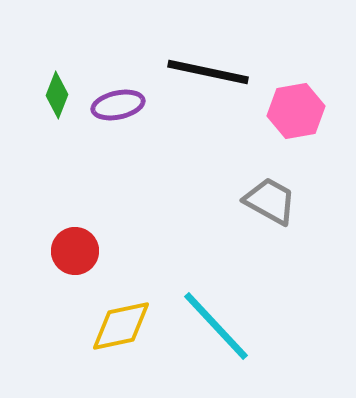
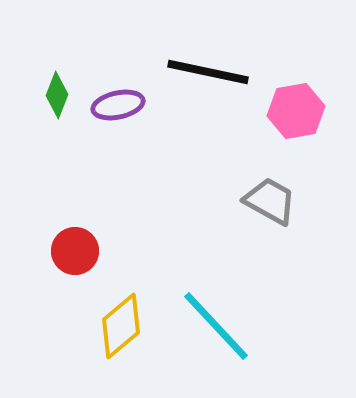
yellow diamond: rotated 28 degrees counterclockwise
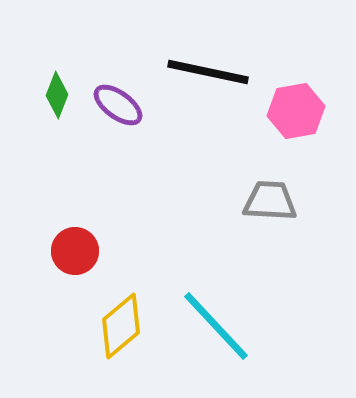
purple ellipse: rotated 48 degrees clockwise
gray trapezoid: rotated 26 degrees counterclockwise
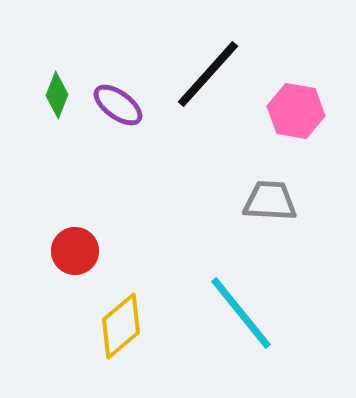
black line: moved 2 px down; rotated 60 degrees counterclockwise
pink hexagon: rotated 20 degrees clockwise
cyan line: moved 25 px right, 13 px up; rotated 4 degrees clockwise
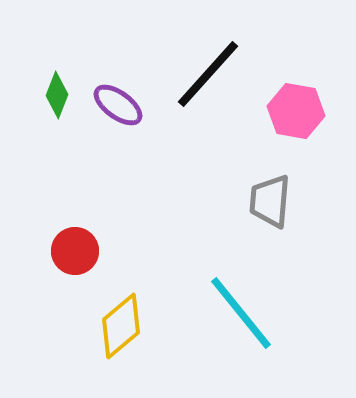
gray trapezoid: rotated 88 degrees counterclockwise
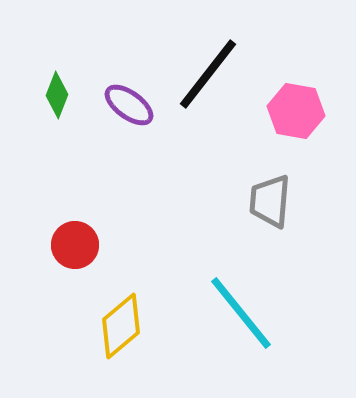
black line: rotated 4 degrees counterclockwise
purple ellipse: moved 11 px right
red circle: moved 6 px up
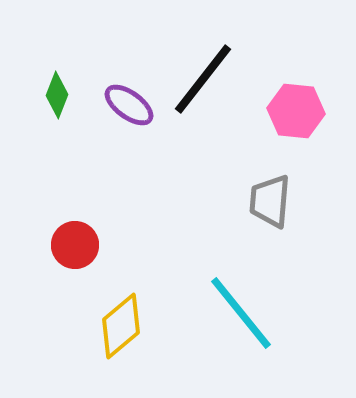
black line: moved 5 px left, 5 px down
pink hexagon: rotated 4 degrees counterclockwise
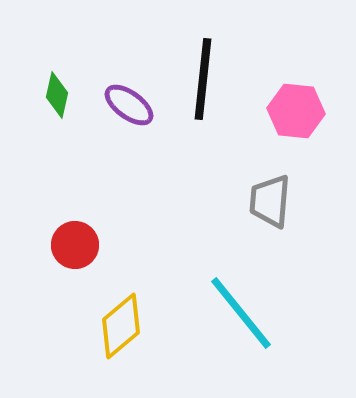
black line: rotated 32 degrees counterclockwise
green diamond: rotated 9 degrees counterclockwise
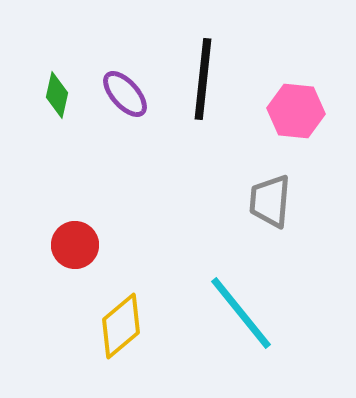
purple ellipse: moved 4 px left, 11 px up; rotated 12 degrees clockwise
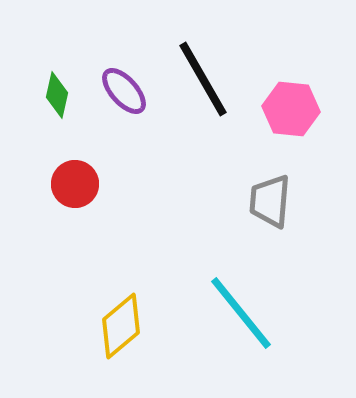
black line: rotated 36 degrees counterclockwise
purple ellipse: moved 1 px left, 3 px up
pink hexagon: moved 5 px left, 2 px up
red circle: moved 61 px up
